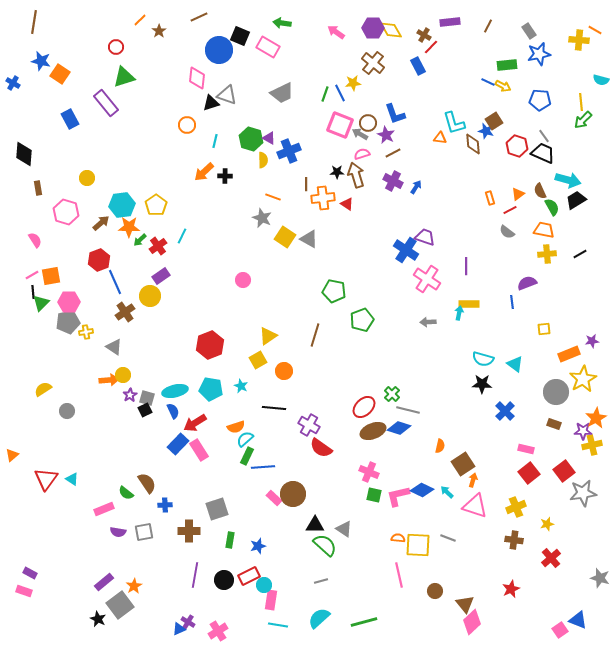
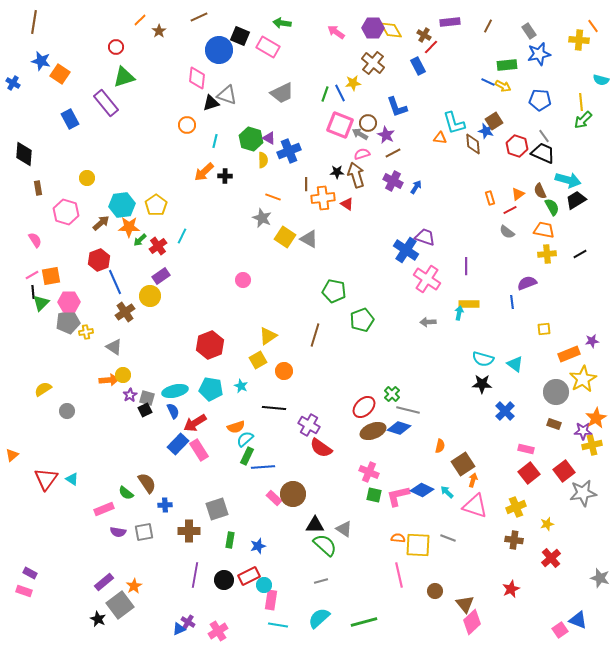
orange line at (595, 30): moved 2 px left, 4 px up; rotated 24 degrees clockwise
blue L-shape at (395, 114): moved 2 px right, 7 px up
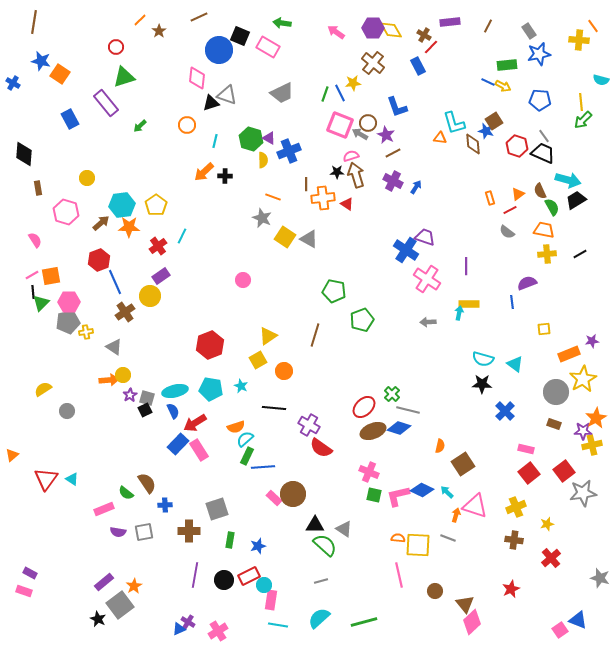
pink semicircle at (362, 154): moved 11 px left, 2 px down
green arrow at (140, 240): moved 114 px up
orange arrow at (473, 480): moved 17 px left, 35 px down
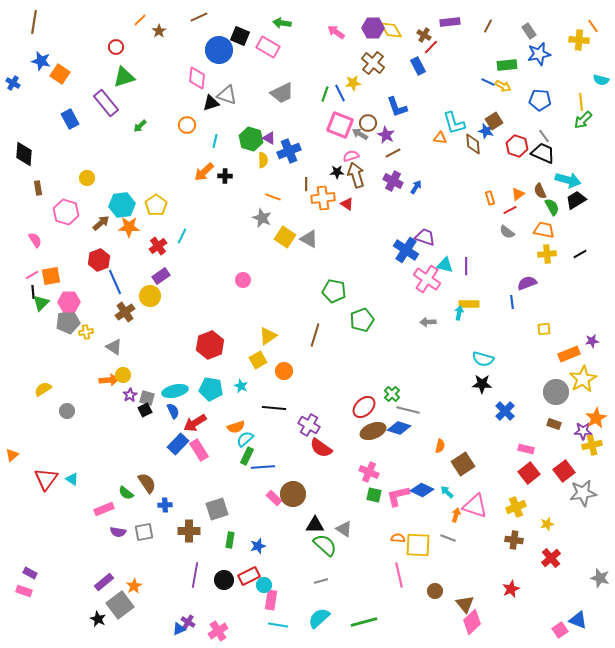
cyan triangle at (515, 364): moved 70 px left, 99 px up; rotated 24 degrees counterclockwise
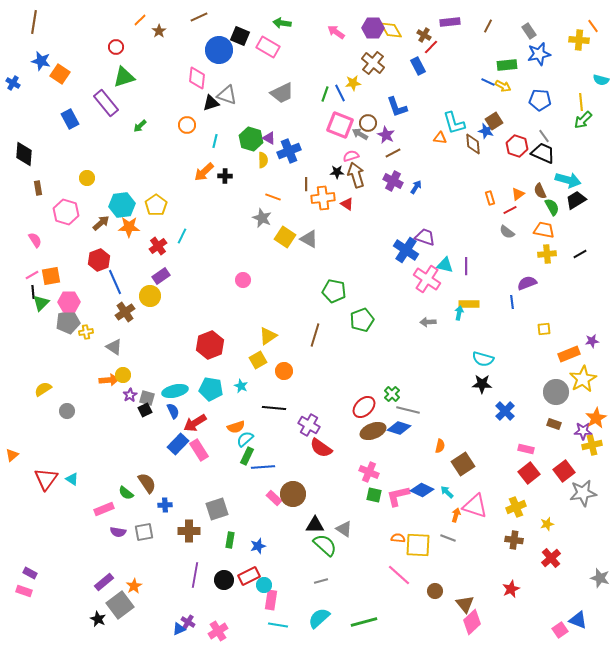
pink line at (399, 575): rotated 35 degrees counterclockwise
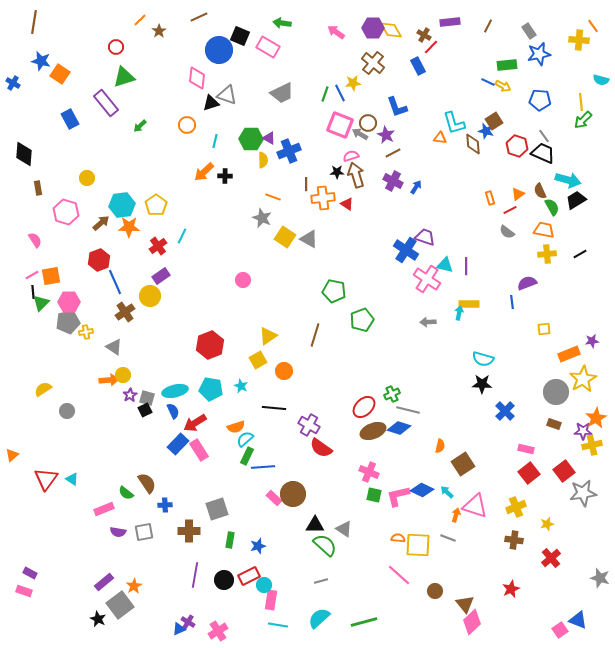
green hexagon at (251, 139): rotated 15 degrees counterclockwise
green cross at (392, 394): rotated 21 degrees clockwise
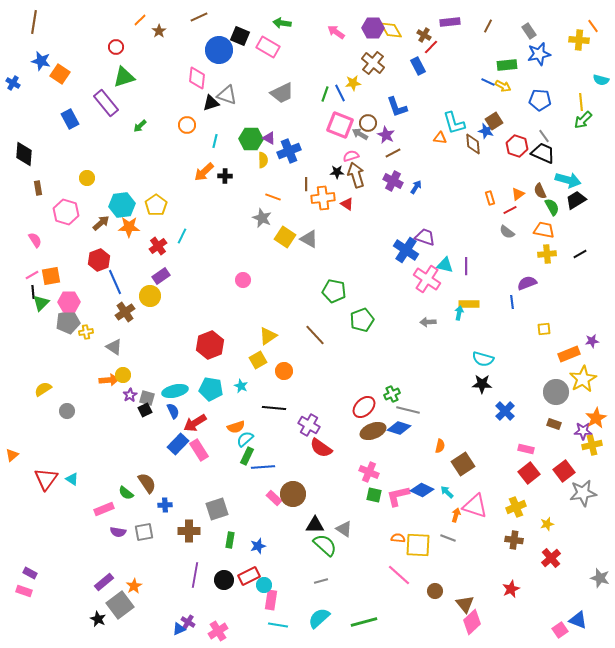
brown line at (315, 335): rotated 60 degrees counterclockwise
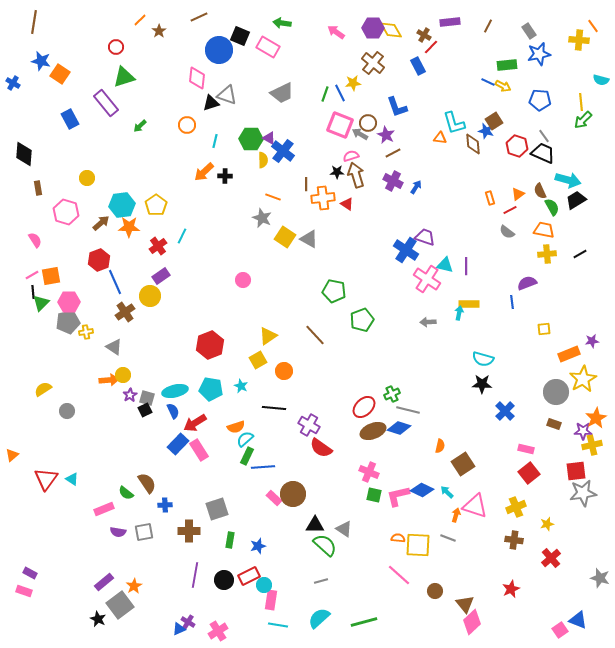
blue cross at (289, 151): moved 6 px left; rotated 30 degrees counterclockwise
red square at (564, 471): moved 12 px right; rotated 30 degrees clockwise
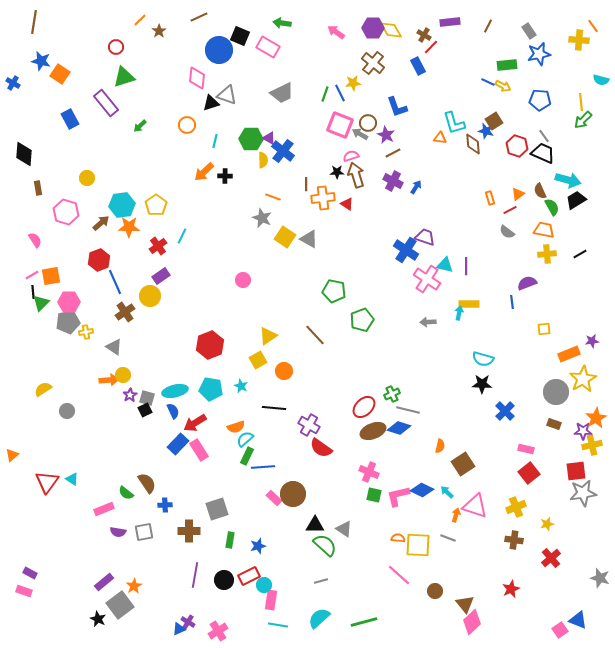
red triangle at (46, 479): moved 1 px right, 3 px down
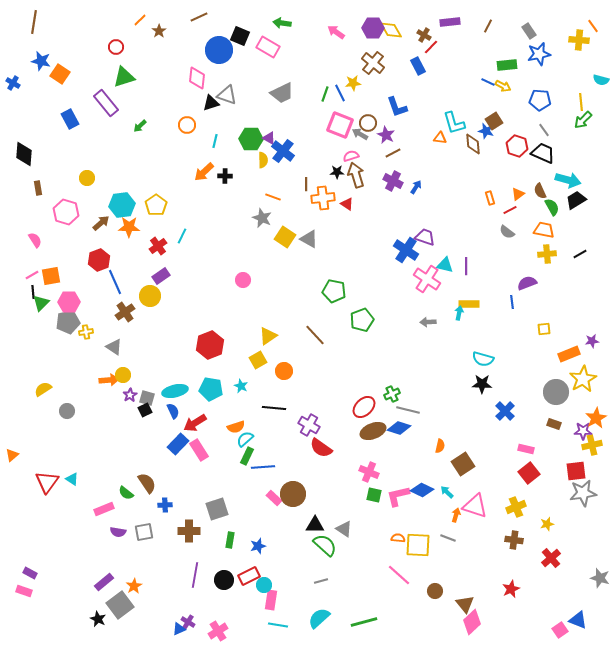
gray line at (544, 136): moved 6 px up
